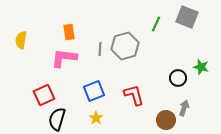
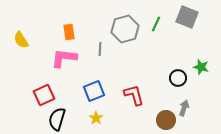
yellow semicircle: rotated 42 degrees counterclockwise
gray hexagon: moved 17 px up
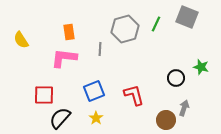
black circle: moved 2 px left
red square: rotated 25 degrees clockwise
black semicircle: moved 3 px right, 1 px up; rotated 25 degrees clockwise
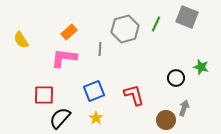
orange rectangle: rotated 56 degrees clockwise
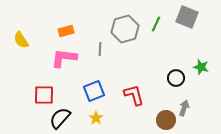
orange rectangle: moved 3 px left, 1 px up; rotated 28 degrees clockwise
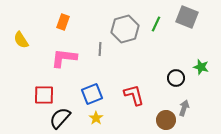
orange rectangle: moved 3 px left, 9 px up; rotated 56 degrees counterclockwise
blue square: moved 2 px left, 3 px down
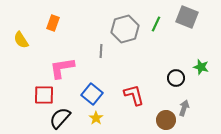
orange rectangle: moved 10 px left, 1 px down
gray line: moved 1 px right, 2 px down
pink L-shape: moved 2 px left, 10 px down; rotated 16 degrees counterclockwise
blue square: rotated 30 degrees counterclockwise
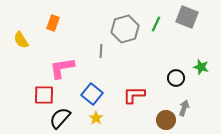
red L-shape: rotated 75 degrees counterclockwise
